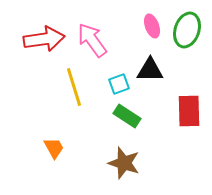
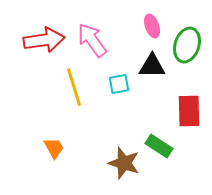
green ellipse: moved 15 px down
red arrow: moved 1 px down
black triangle: moved 2 px right, 4 px up
cyan square: rotated 10 degrees clockwise
green rectangle: moved 32 px right, 30 px down
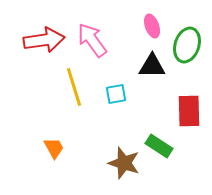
cyan square: moved 3 px left, 10 px down
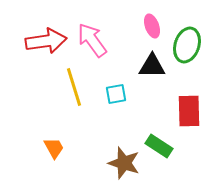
red arrow: moved 2 px right, 1 px down
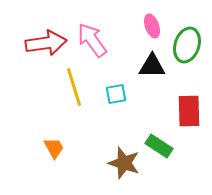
red arrow: moved 2 px down
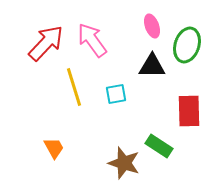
red arrow: rotated 39 degrees counterclockwise
